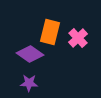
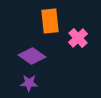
orange rectangle: moved 11 px up; rotated 20 degrees counterclockwise
purple diamond: moved 2 px right, 2 px down
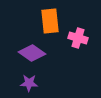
pink cross: rotated 30 degrees counterclockwise
purple diamond: moved 3 px up
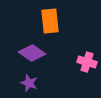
pink cross: moved 9 px right, 24 px down
purple star: rotated 18 degrees clockwise
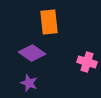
orange rectangle: moved 1 px left, 1 px down
